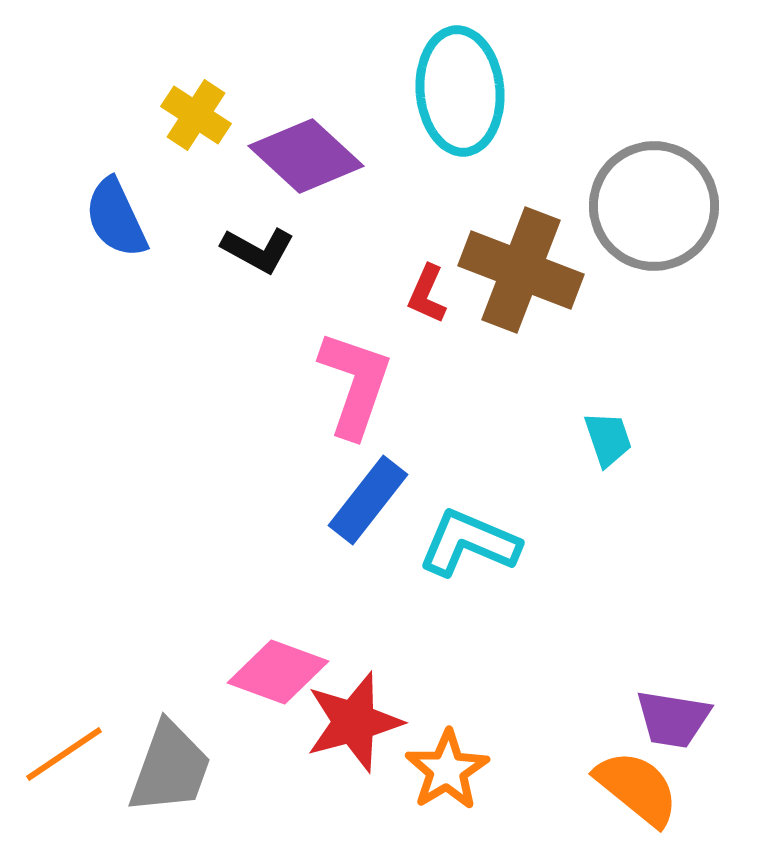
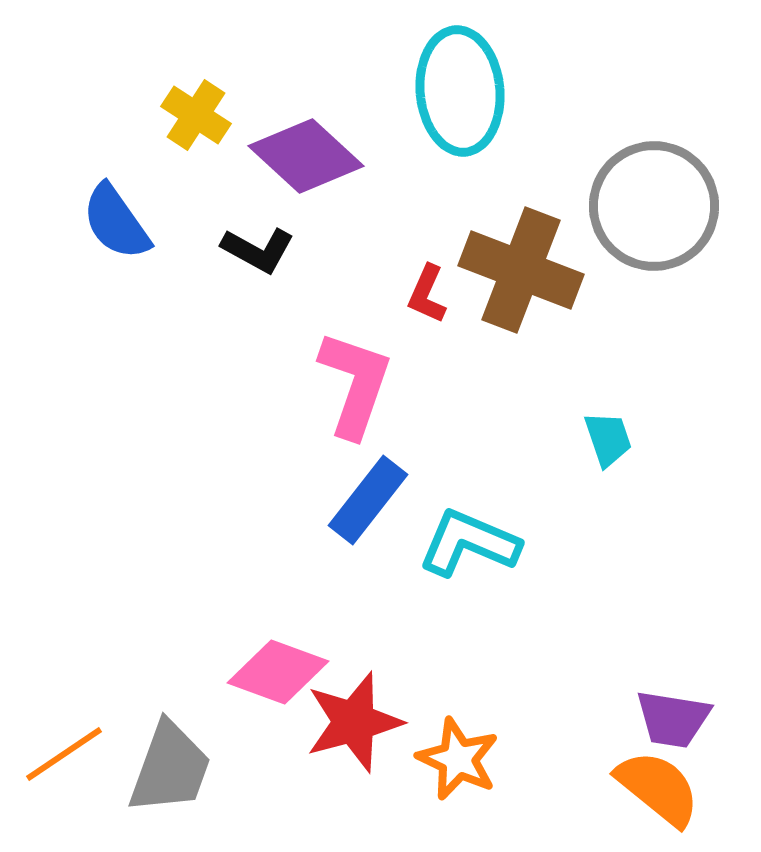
blue semicircle: moved 4 px down; rotated 10 degrees counterclockwise
orange star: moved 11 px right, 11 px up; rotated 16 degrees counterclockwise
orange semicircle: moved 21 px right
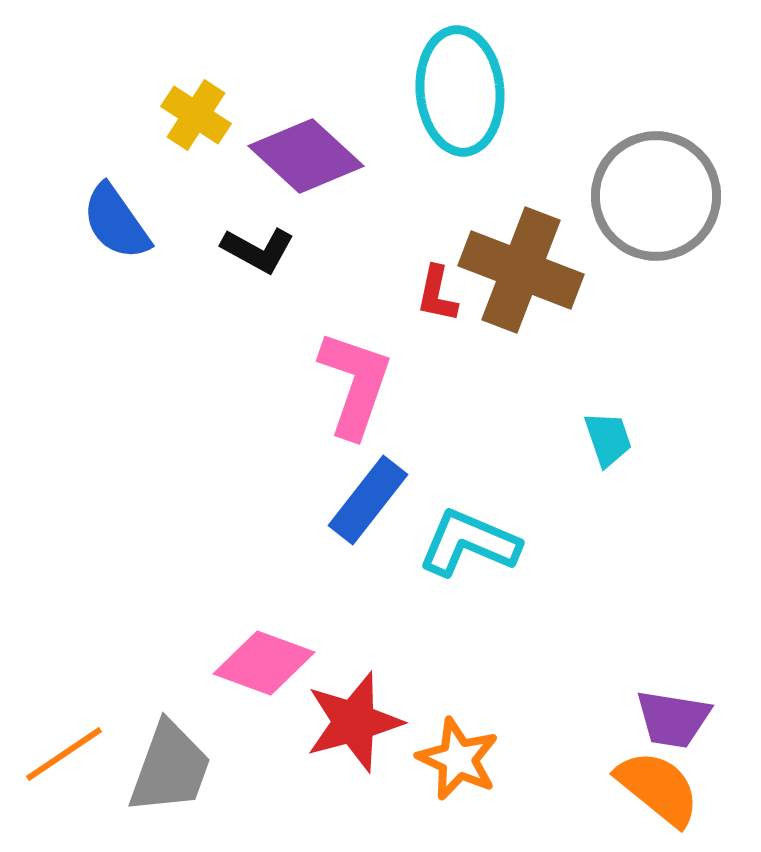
gray circle: moved 2 px right, 10 px up
red L-shape: moved 10 px right; rotated 12 degrees counterclockwise
pink diamond: moved 14 px left, 9 px up
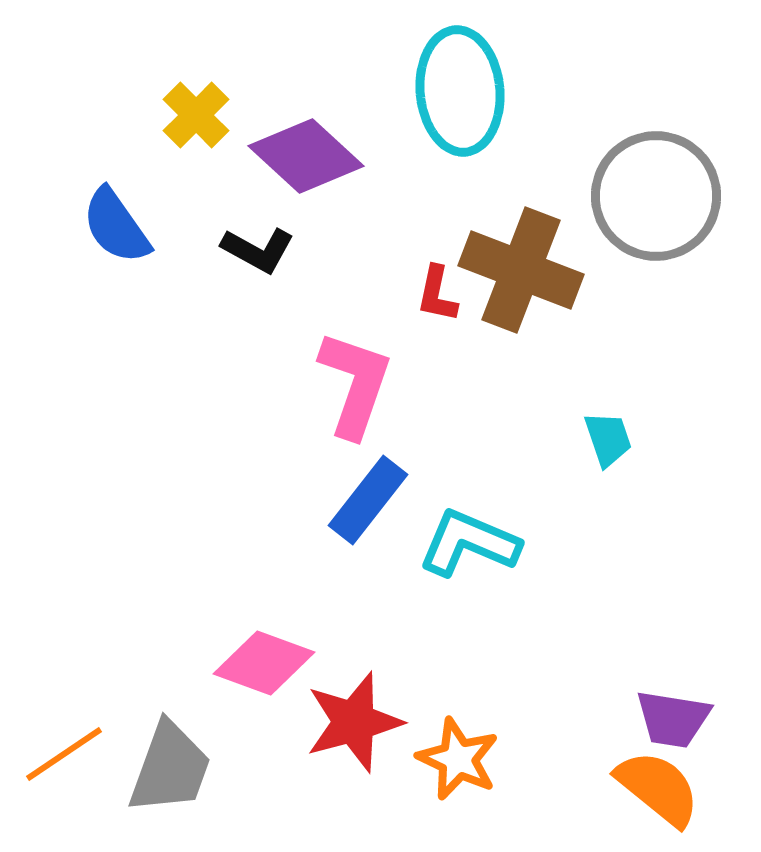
yellow cross: rotated 12 degrees clockwise
blue semicircle: moved 4 px down
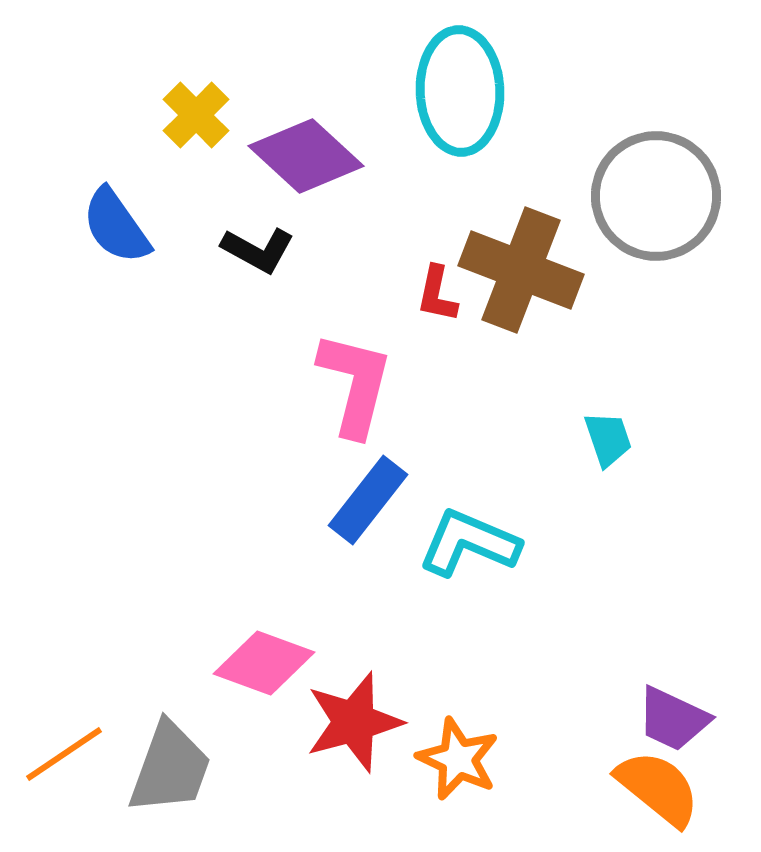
cyan ellipse: rotated 3 degrees clockwise
pink L-shape: rotated 5 degrees counterclockwise
purple trapezoid: rotated 16 degrees clockwise
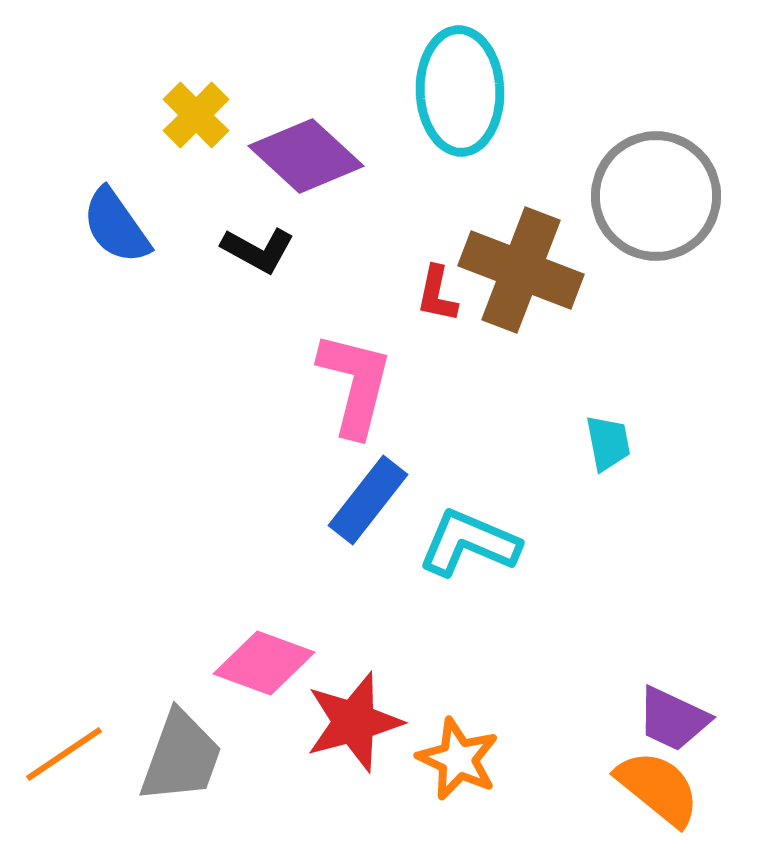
cyan trapezoid: moved 4 px down; rotated 8 degrees clockwise
gray trapezoid: moved 11 px right, 11 px up
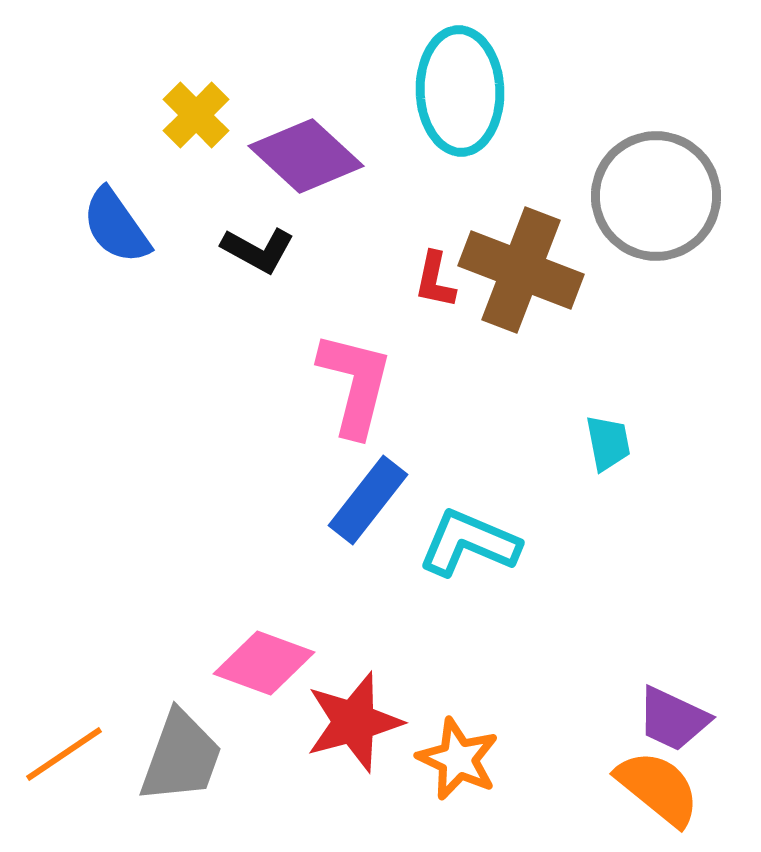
red L-shape: moved 2 px left, 14 px up
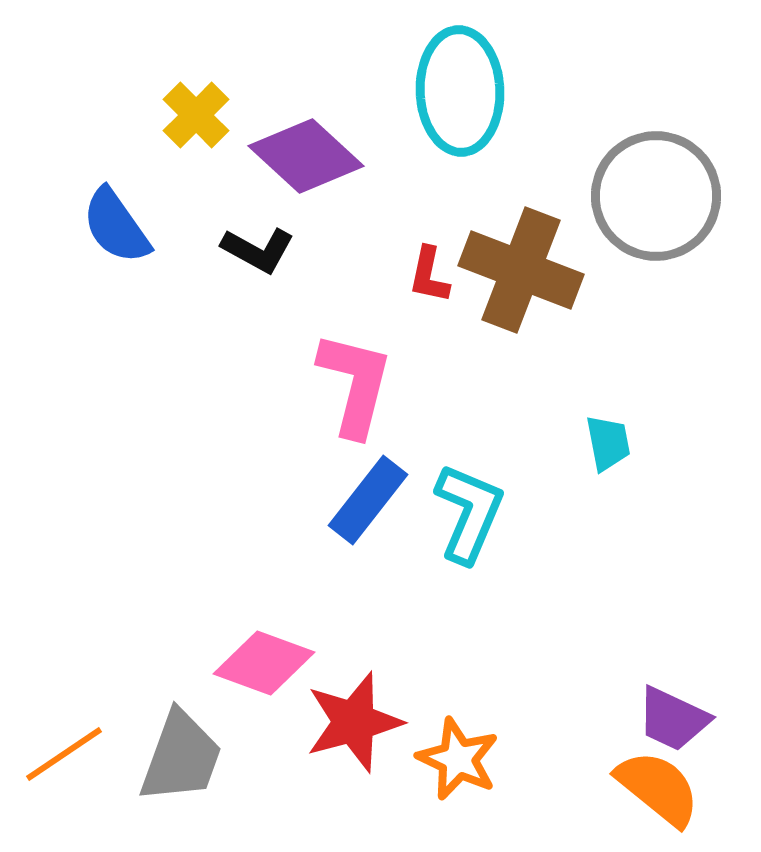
red L-shape: moved 6 px left, 5 px up
cyan L-shape: moved 30 px up; rotated 90 degrees clockwise
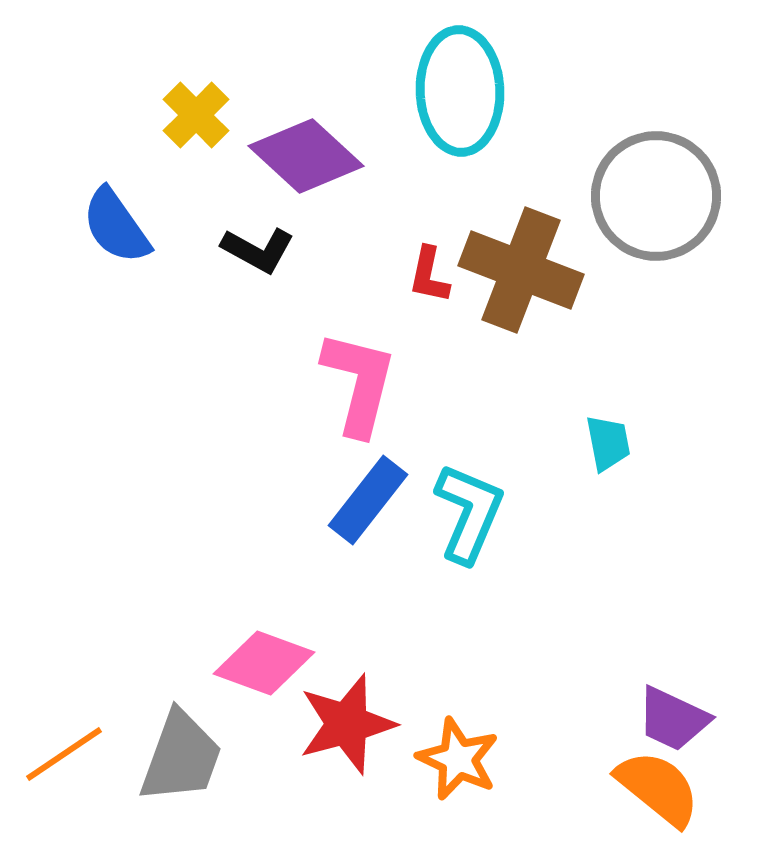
pink L-shape: moved 4 px right, 1 px up
red star: moved 7 px left, 2 px down
